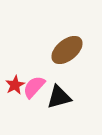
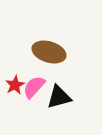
brown ellipse: moved 18 px left, 2 px down; rotated 56 degrees clockwise
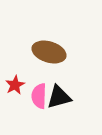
pink semicircle: moved 5 px right, 9 px down; rotated 40 degrees counterclockwise
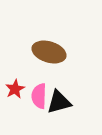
red star: moved 4 px down
black triangle: moved 5 px down
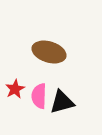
black triangle: moved 3 px right
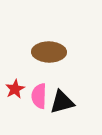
brown ellipse: rotated 16 degrees counterclockwise
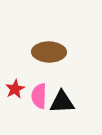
black triangle: rotated 12 degrees clockwise
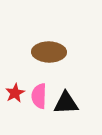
red star: moved 4 px down
black triangle: moved 4 px right, 1 px down
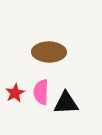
pink semicircle: moved 2 px right, 4 px up
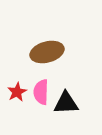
brown ellipse: moved 2 px left; rotated 16 degrees counterclockwise
red star: moved 2 px right, 1 px up
